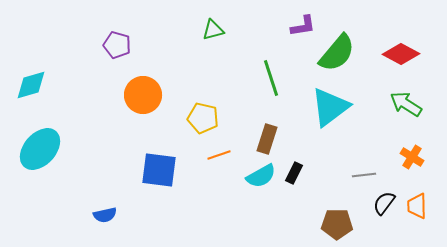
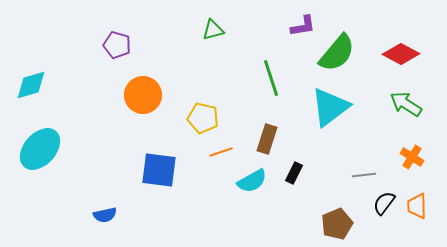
orange line: moved 2 px right, 3 px up
cyan semicircle: moved 9 px left, 5 px down
brown pentagon: rotated 24 degrees counterclockwise
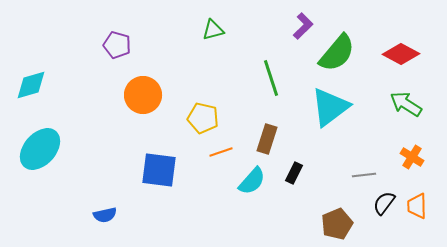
purple L-shape: rotated 36 degrees counterclockwise
cyan semicircle: rotated 20 degrees counterclockwise
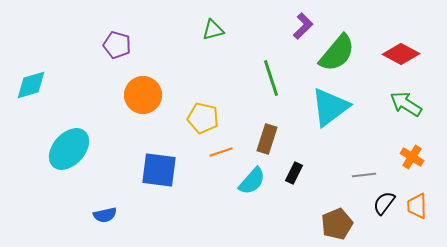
cyan ellipse: moved 29 px right
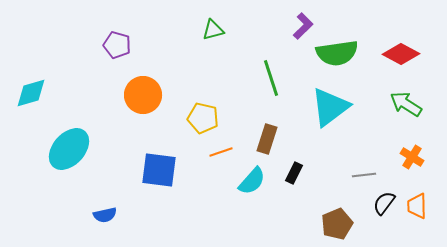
green semicircle: rotated 42 degrees clockwise
cyan diamond: moved 8 px down
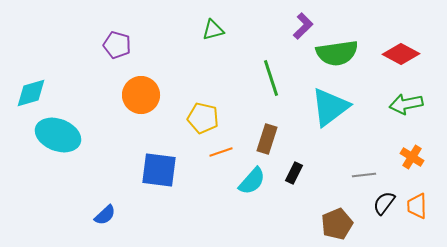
orange circle: moved 2 px left
green arrow: rotated 44 degrees counterclockwise
cyan ellipse: moved 11 px left, 14 px up; rotated 69 degrees clockwise
blue semicircle: rotated 30 degrees counterclockwise
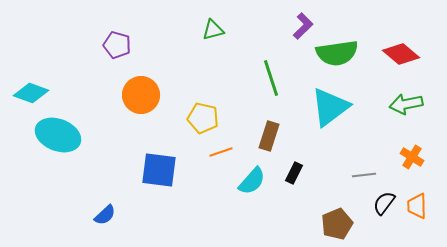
red diamond: rotated 12 degrees clockwise
cyan diamond: rotated 36 degrees clockwise
brown rectangle: moved 2 px right, 3 px up
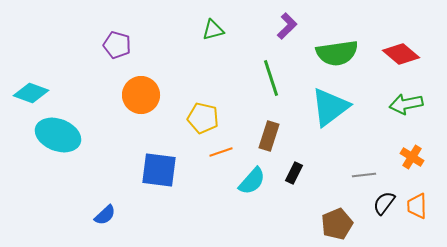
purple L-shape: moved 16 px left
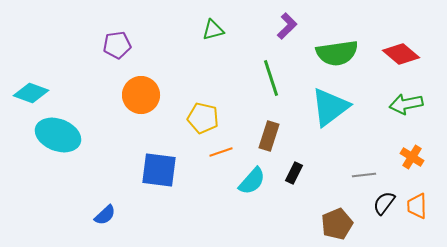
purple pentagon: rotated 24 degrees counterclockwise
